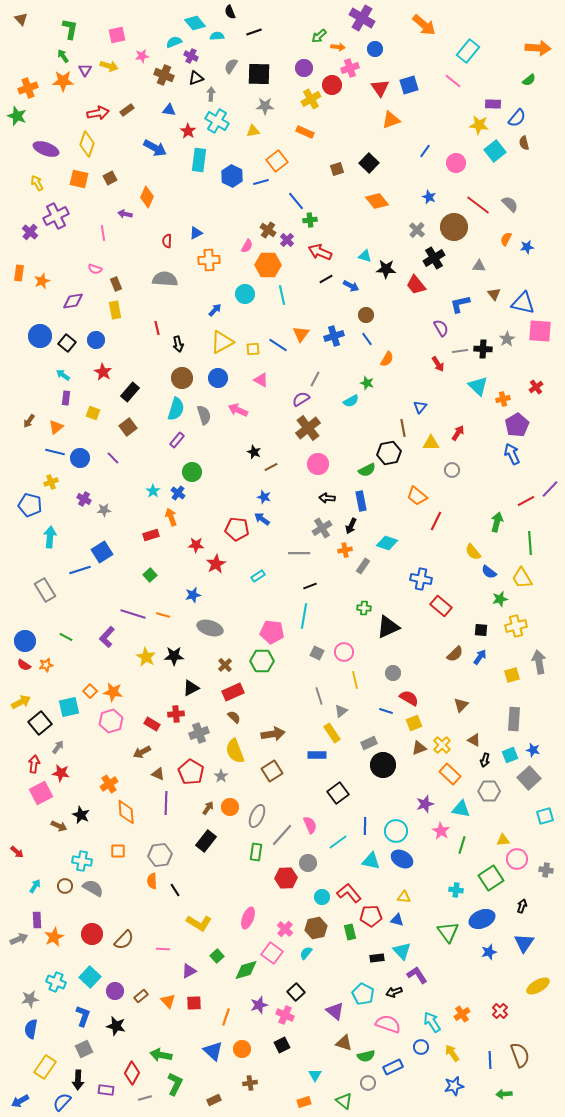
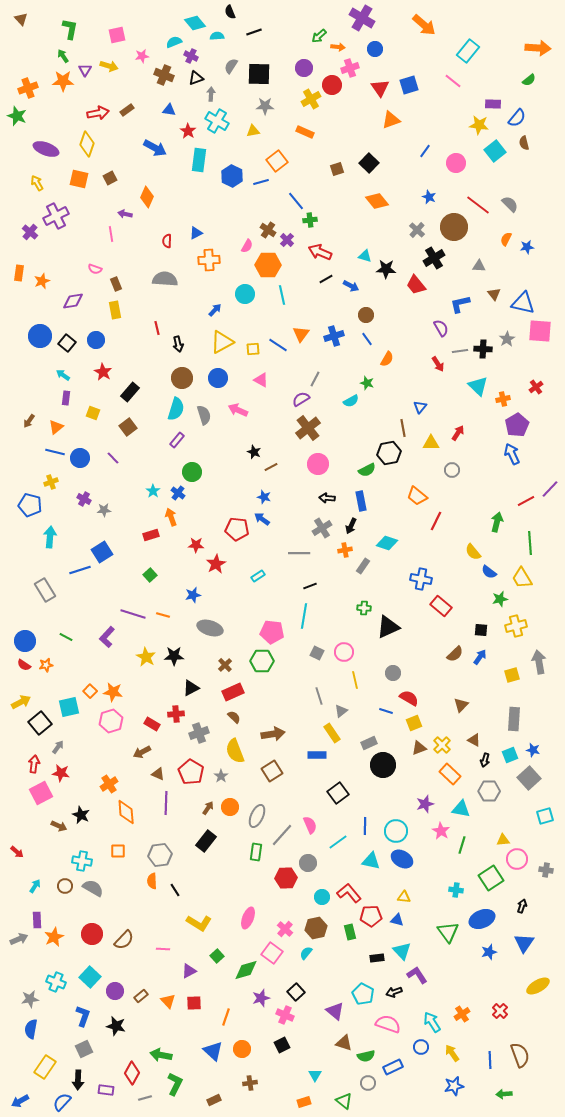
pink line at (103, 233): moved 8 px right, 1 px down
purple star at (259, 1005): moved 2 px right, 7 px up
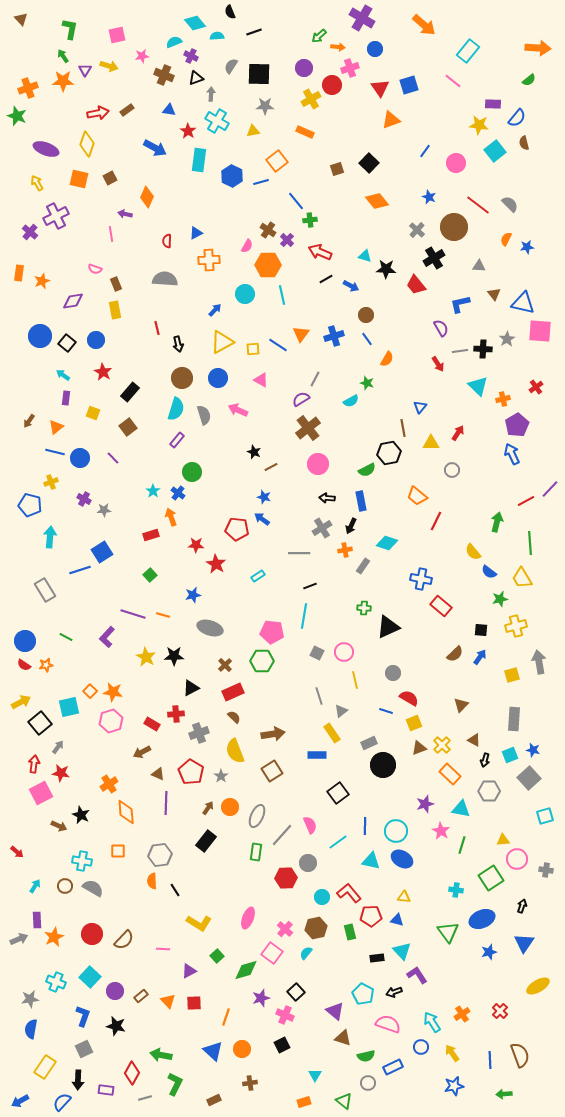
red star at (216, 564): rotated 12 degrees counterclockwise
brown triangle at (344, 1043): moved 1 px left, 5 px up
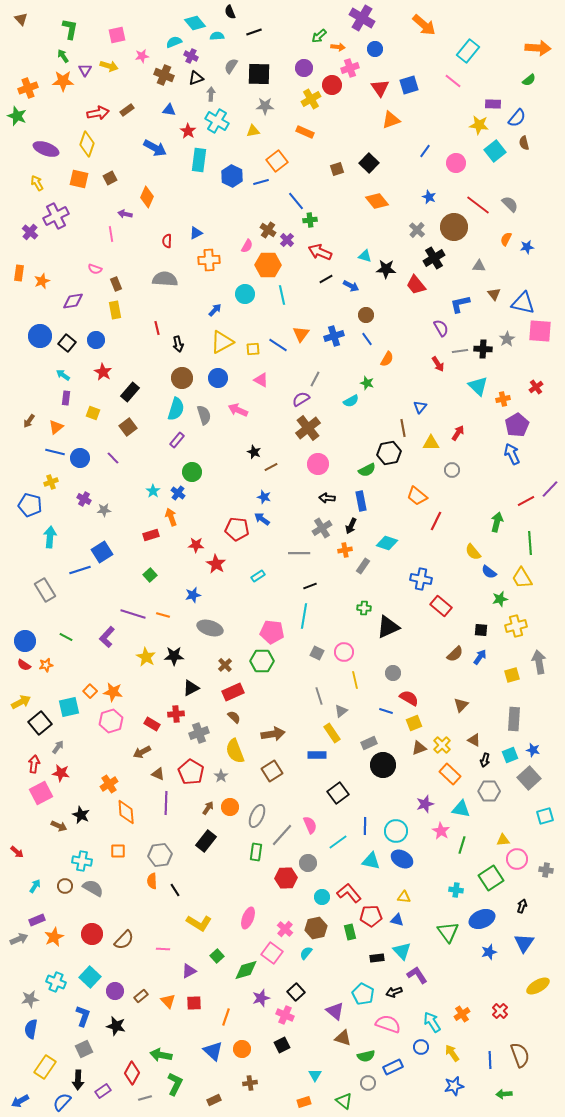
purple rectangle at (37, 920): rotated 70 degrees clockwise
purple rectangle at (106, 1090): moved 3 px left, 1 px down; rotated 42 degrees counterclockwise
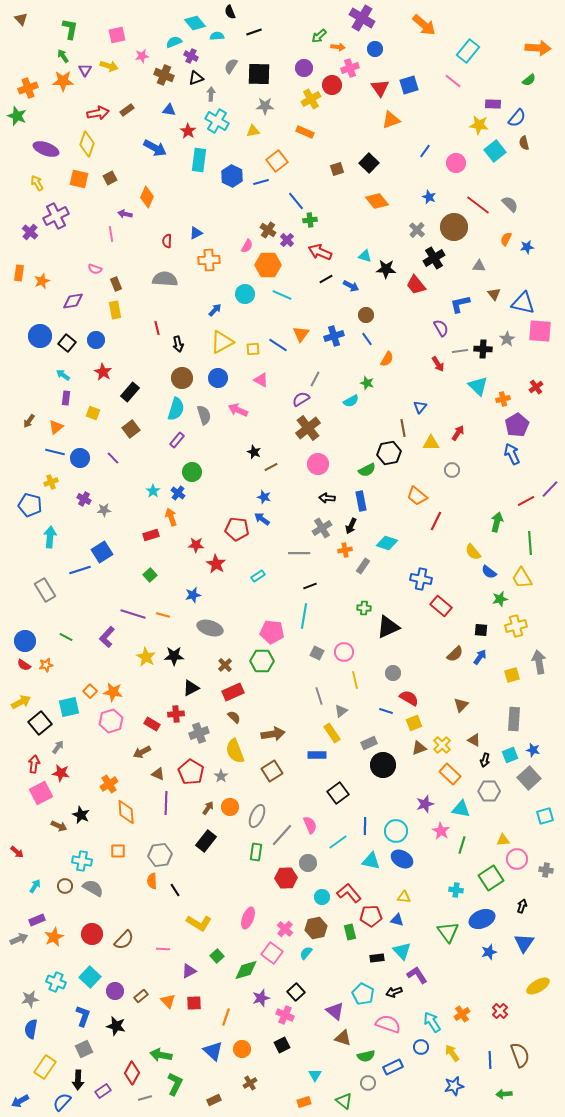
cyan line at (282, 295): rotated 54 degrees counterclockwise
brown square at (128, 427): moved 3 px right, 2 px down
brown cross at (250, 1083): rotated 24 degrees counterclockwise
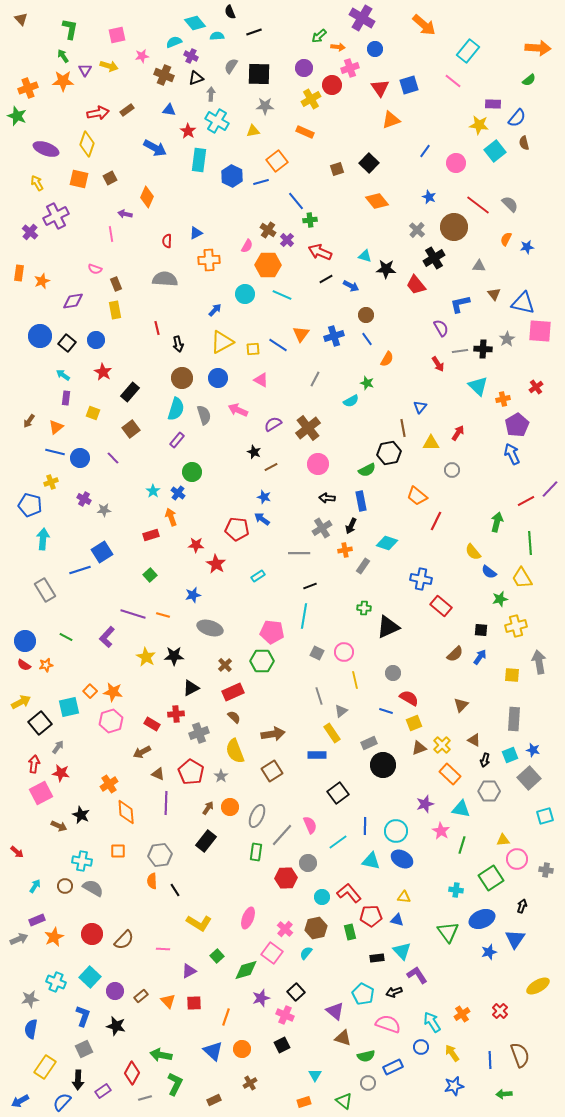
purple semicircle at (301, 399): moved 28 px left, 25 px down
cyan arrow at (50, 537): moved 7 px left, 2 px down
yellow square at (512, 675): rotated 21 degrees clockwise
blue triangle at (524, 943): moved 9 px left, 4 px up
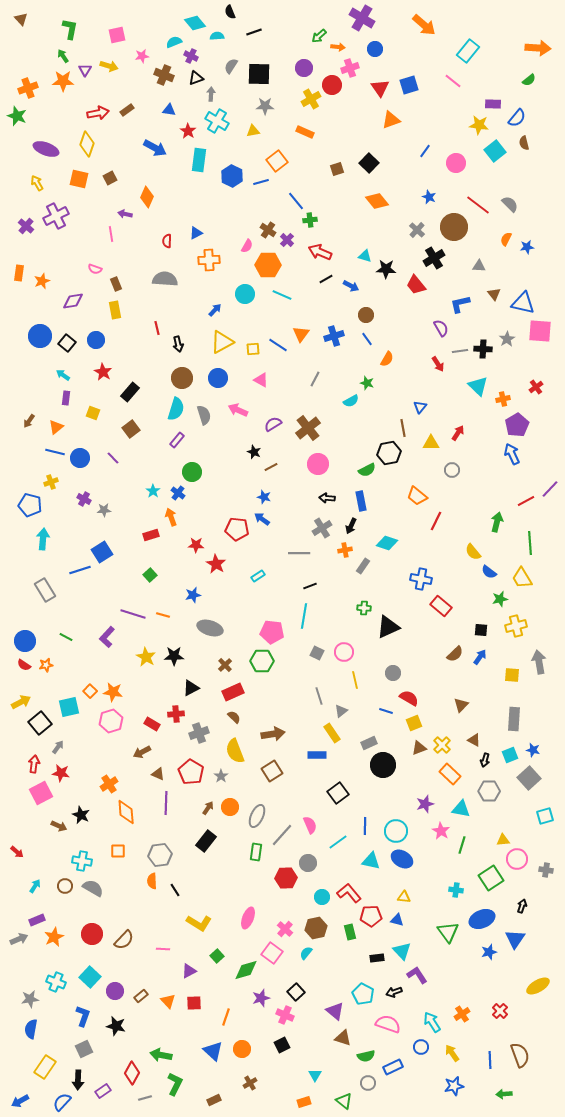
purple cross at (30, 232): moved 4 px left, 6 px up
